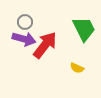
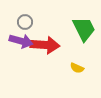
purple arrow: moved 3 px left, 2 px down
red arrow: rotated 56 degrees clockwise
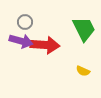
yellow semicircle: moved 6 px right, 3 px down
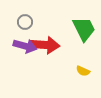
purple arrow: moved 4 px right, 5 px down
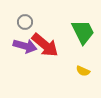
green trapezoid: moved 1 px left, 3 px down
red arrow: rotated 36 degrees clockwise
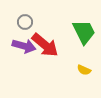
green trapezoid: moved 1 px right
purple arrow: moved 1 px left
yellow semicircle: moved 1 px right, 1 px up
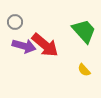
gray circle: moved 10 px left
green trapezoid: moved 1 px up; rotated 16 degrees counterclockwise
yellow semicircle: rotated 24 degrees clockwise
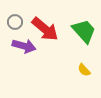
red arrow: moved 16 px up
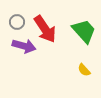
gray circle: moved 2 px right
red arrow: rotated 16 degrees clockwise
